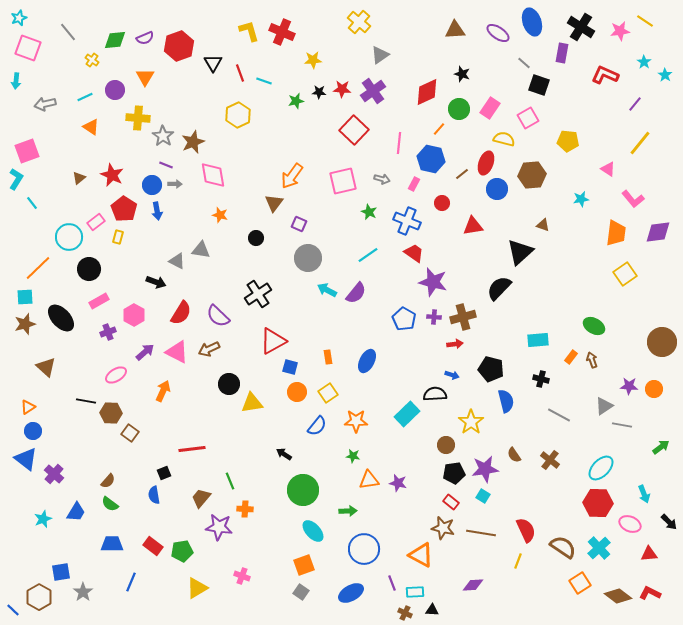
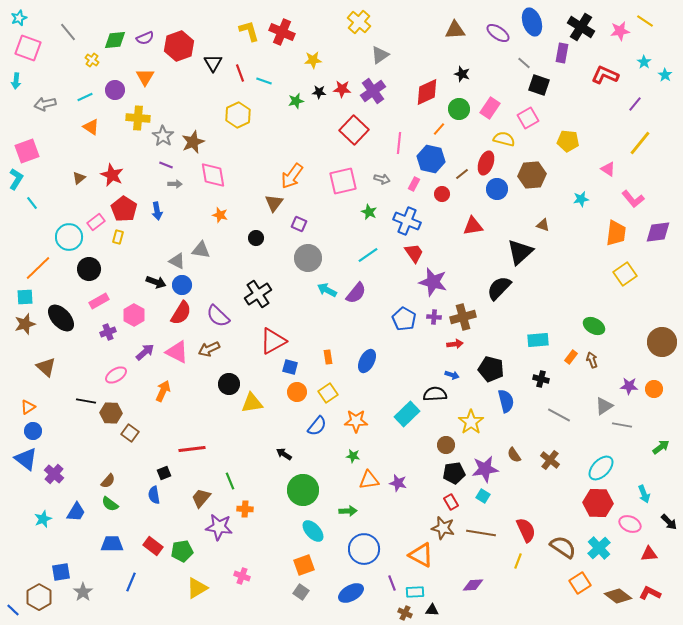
blue circle at (152, 185): moved 30 px right, 100 px down
red circle at (442, 203): moved 9 px up
red trapezoid at (414, 253): rotated 20 degrees clockwise
red rectangle at (451, 502): rotated 21 degrees clockwise
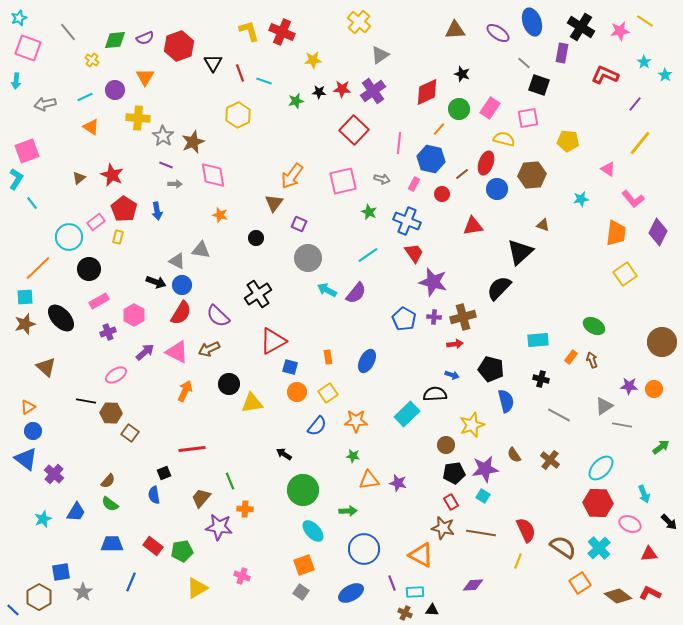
pink square at (528, 118): rotated 20 degrees clockwise
purple diamond at (658, 232): rotated 56 degrees counterclockwise
orange arrow at (163, 391): moved 22 px right
yellow star at (471, 422): moved 1 px right, 3 px down; rotated 15 degrees clockwise
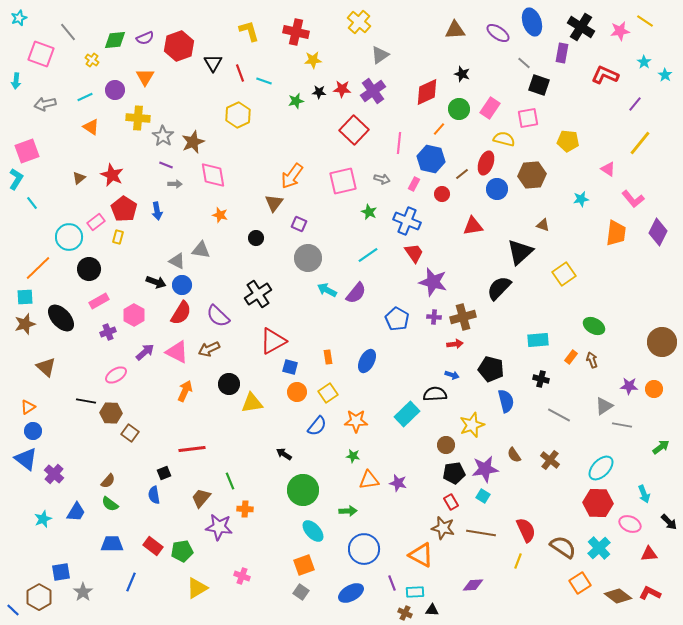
red cross at (282, 32): moved 14 px right; rotated 10 degrees counterclockwise
pink square at (28, 48): moved 13 px right, 6 px down
yellow square at (625, 274): moved 61 px left
blue pentagon at (404, 319): moved 7 px left
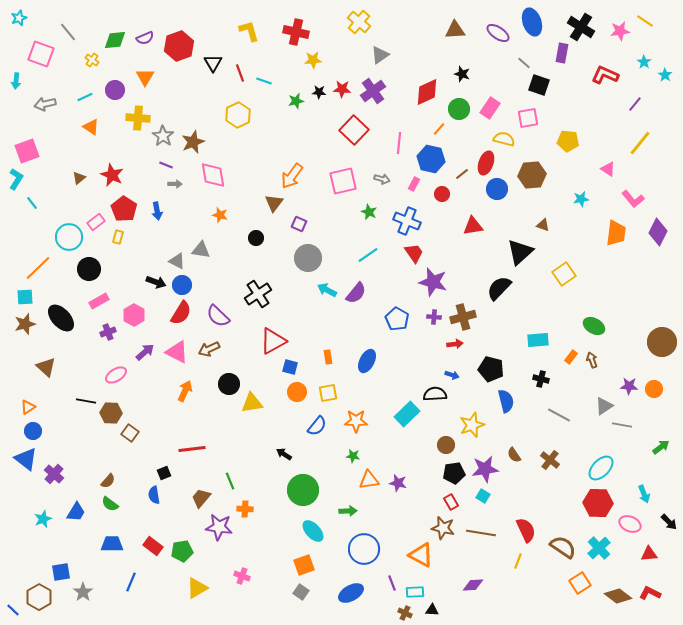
yellow square at (328, 393): rotated 24 degrees clockwise
